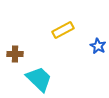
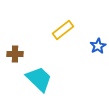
yellow rectangle: rotated 10 degrees counterclockwise
blue star: rotated 14 degrees clockwise
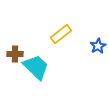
yellow rectangle: moved 2 px left, 4 px down
cyan trapezoid: moved 3 px left, 12 px up
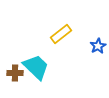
brown cross: moved 19 px down
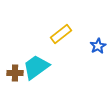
cyan trapezoid: rotated 80 degrees counterclockwise
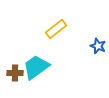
yellow rectangle: moved 5 px left, 5 px up
blue star: rotated 21 degrees counterclockwise
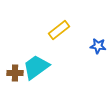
yellow rectangle: moved 3 px right, 1 px down
blue star: rotated 14 degrees counterclockwise
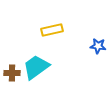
yellow rectangle: moved 7 px left; rotated 25 degrees clockwise
brown cross: moved 3 px left
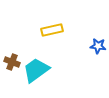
cyan trapezoid: moved 3 px down
brown cross: moved 11 px up; rotated 21 degrees clockwise
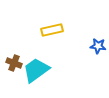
brown cross: moved 2 px right, 1 px down
